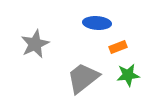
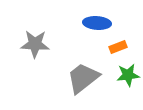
gray star: rotated 28 degrees clockwise
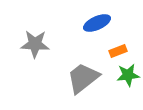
blue ellipse: rotated 28 degrees counterclockwise
orange rectangle: moved 4 px down
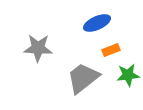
gray star: moved 3 px right, 4 px down
orange rectangle: moved 7 px left, 1 px up
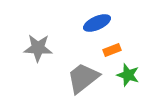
orange rectangle: moved 1 px right
green star: rotated 25 degrees clockwise
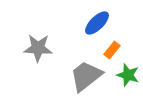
blue ellipse: rotated 20 degrees counterclockwise
orange rectangle: rotated 30 degrees counterclockwise
gray trapezoid: moved 3 px right, 2 px up
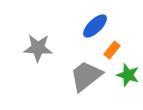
blue ellipse: moved 2 px left, 3 px down
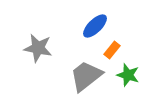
gray star: rotated 8 degrees clockwise
